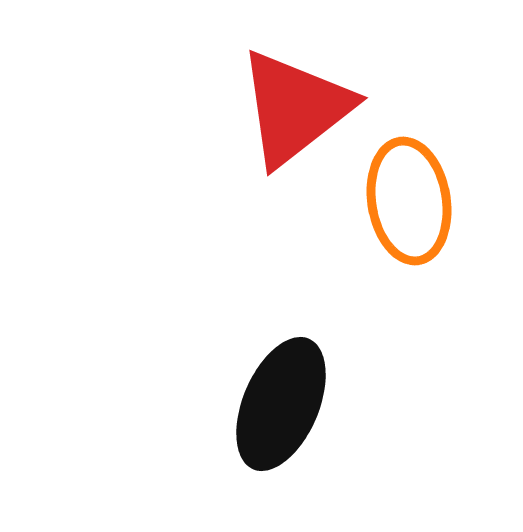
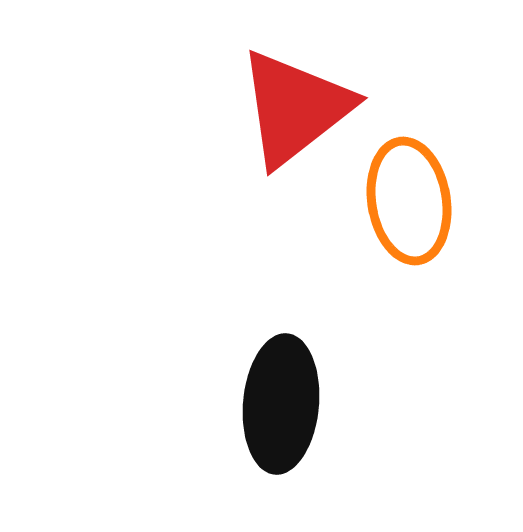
black ellipse: rotated 18 degrees counterclockwise
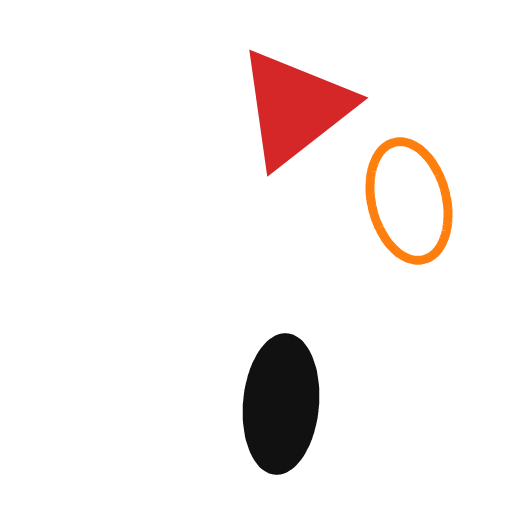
orange ellipse: rotated 5 degrees counterclockwise
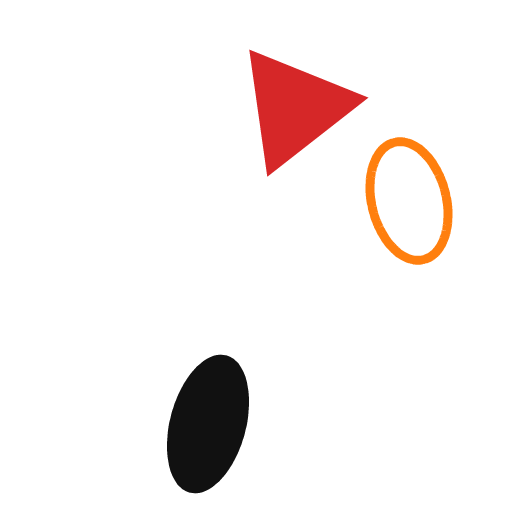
black ellipse: moved 73 px left, 20 px down; rotated 10 degrees clockwise
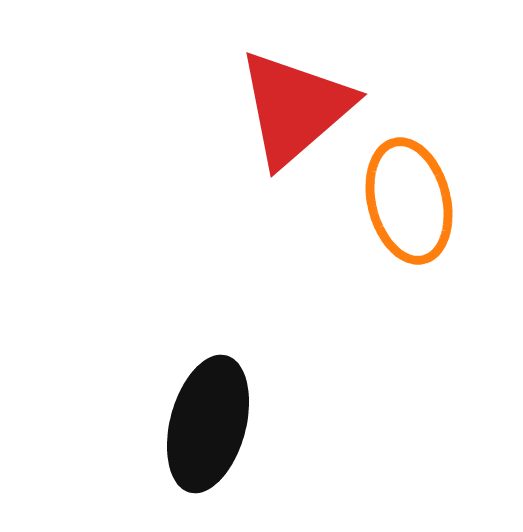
red triangle: rotated 3 degrees counterclockwise
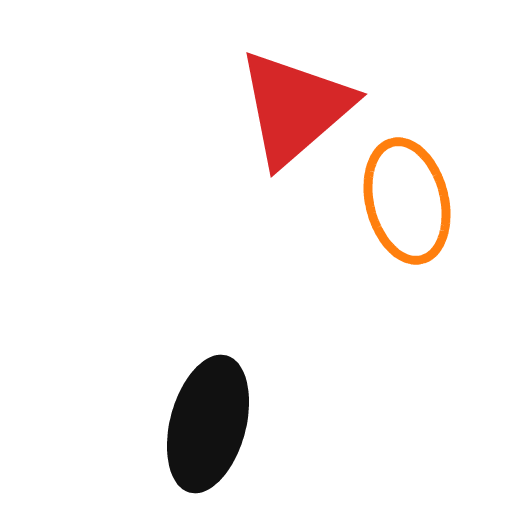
orange ellipse: moved 2 px left
